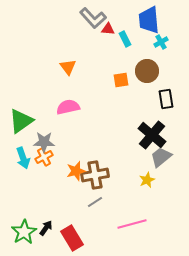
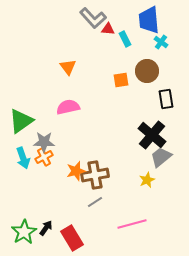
cyan cross: rotated 24 degrees counterclockwise
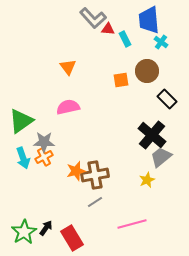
black rectangle: moved 1 px right; rotated 36 degrees counterclockwise
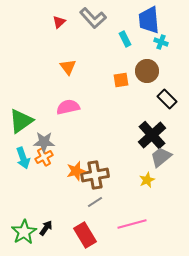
red triangle: moved 49 px left, 7 px up; rotated 48 degrees counterclockwise
cyan cross: rotated 16 degrees counterclockwise
black cross: rotated 8 degrees clockwise
red rectangle: moved 13 px right, 3 px up
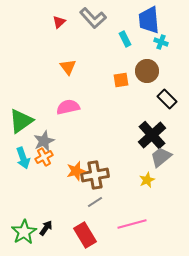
gray star: moved 1 px up; rotated 25 degrees counterclockwise
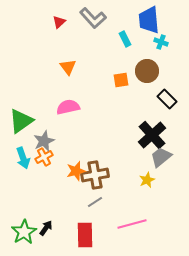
red rectangle: rotated 30 degrees clockwise
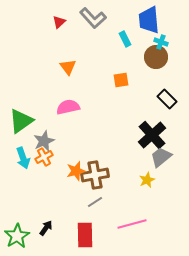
brown circle: moved 9 px right, 14 px up
green star: moved 7 px left, 4 px down
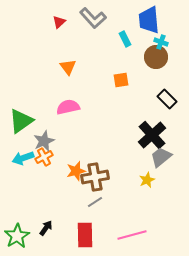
cyan arrow: rotated 90 degrees clockwise
brown cross: moved 2 px down
pink line: moved 11 px down
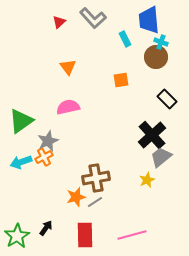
gray star: moved 4 px right
cyan arrow: moved 2 px left, 4 px down
orange star: moved 26 px down
brown cross: moved 1 px right, 1 px down
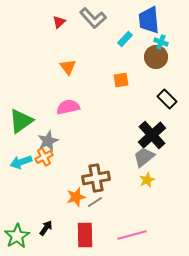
cyan rectangle: rotated 70 degrees clockwise
gray trapezoid: moved 17 px left
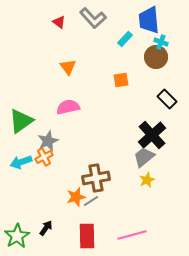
red triangle: rotated 40 degrees counterclockwise
gray line: moved 4 px left, 1 px up
red rectangle: moved 2 px right, 1 px down
